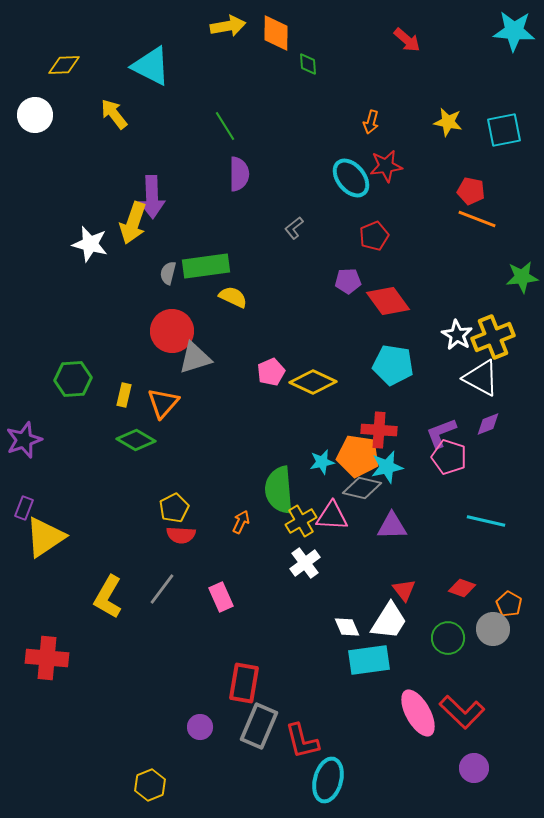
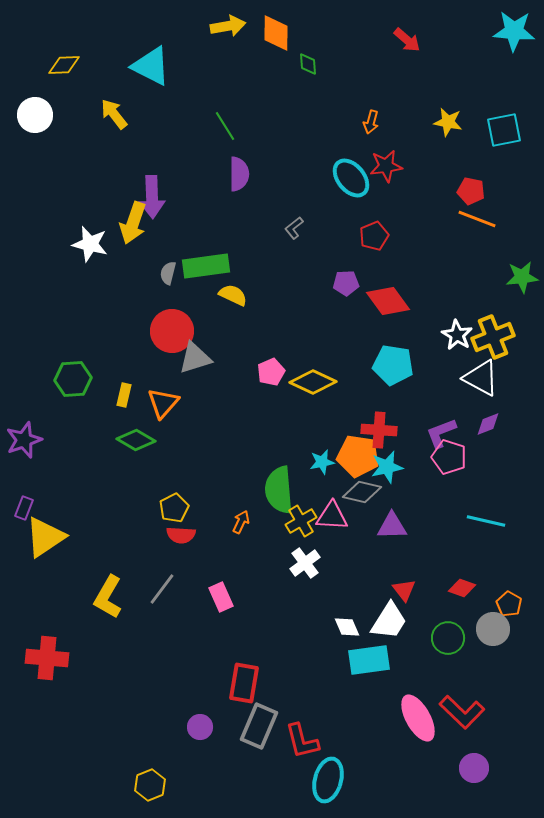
purple pentagon at (348, 281): moved 2 px left, 2 px down
yellow semicircle at (233, 297): moved 2 px up
gray diamond at (362, 488): moved 4 px down
pink ellipse at (418, 713): moved 5 px down
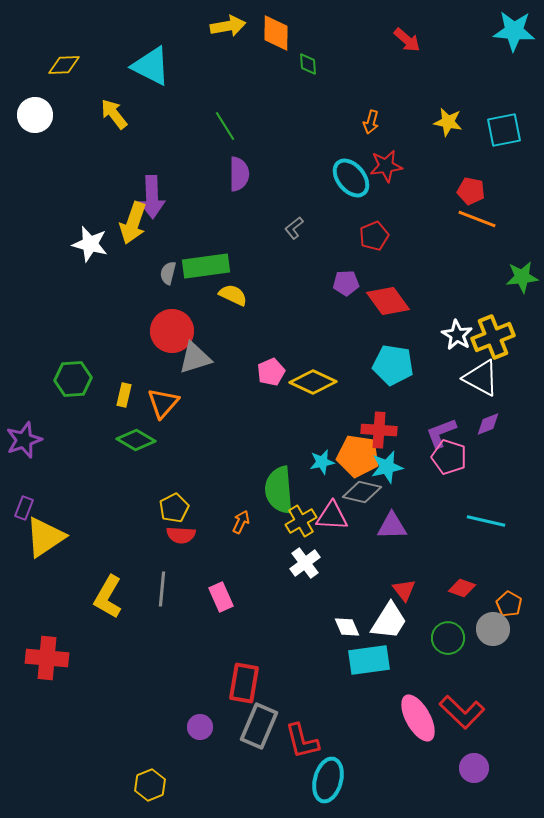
gray line at (162, 589): rotated 32 degrees counterclockwise
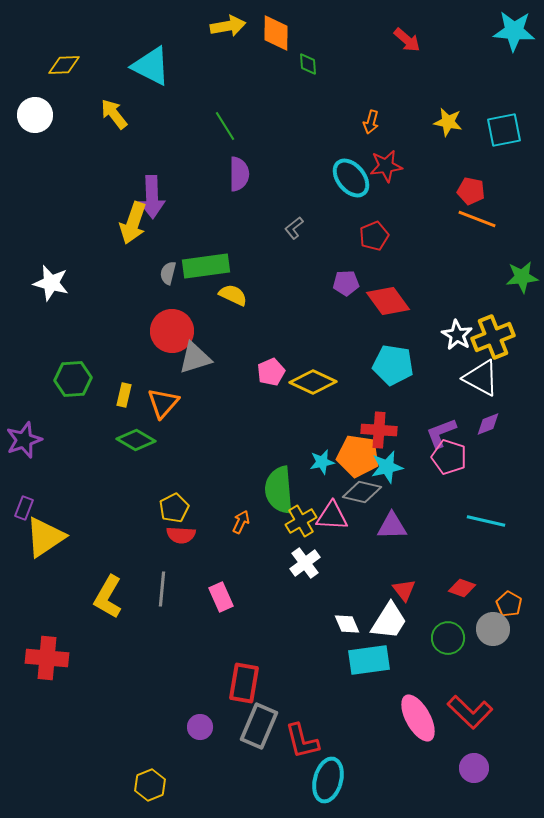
white star at (90, 244): moved 39 px left, 39 px down
white diamond at (347, 627): moved 3 px up
red L-shape at (462, 712): moved 8 px right
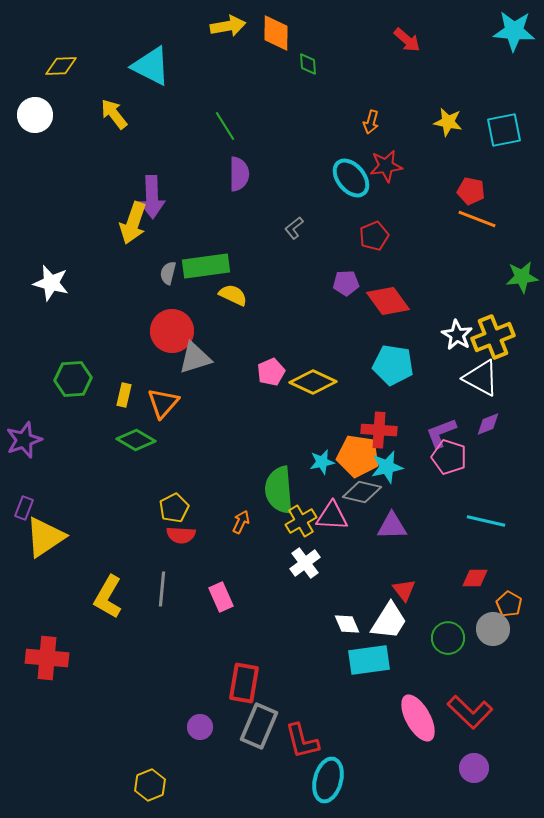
yellow diamond at (64, 65): moved 3 px left, 1 px down
red diamond at (462, 588): moved 13 px right, 10 px up; rotated 20 degrees counterclockwise
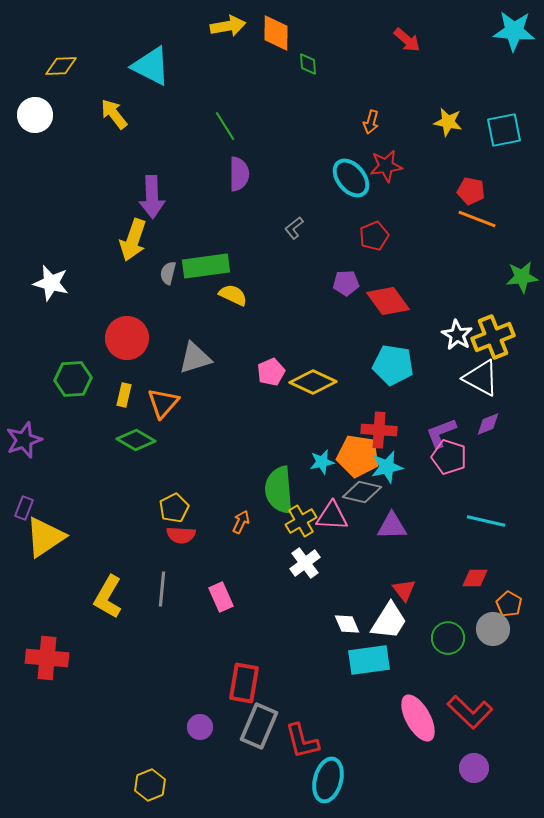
yellow arrow at (133, 223): moved 17 px down
red circle at (172, 331): moved 45 px left, 7 px down
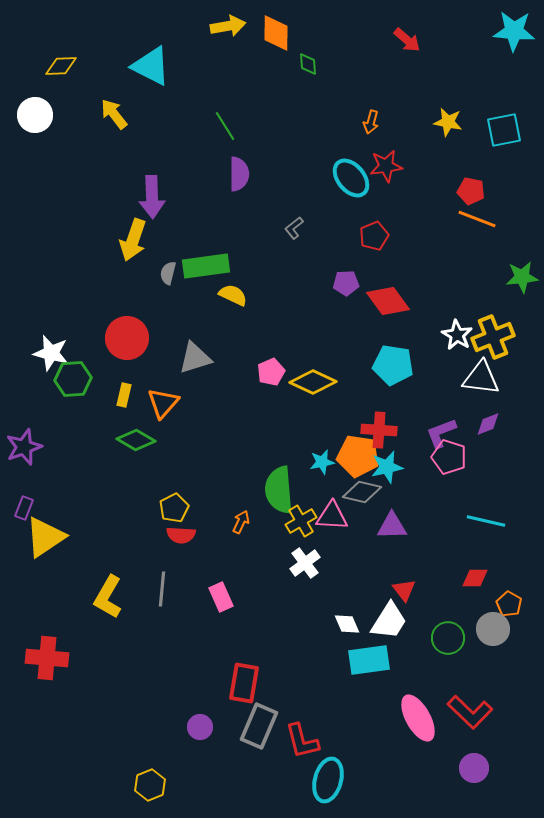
white star at (51, 283): moved 70 px down
white triangle at (481, 378): rotated 21 degrees counterclockwise
purple star at (24, 440): moved 7 px down
